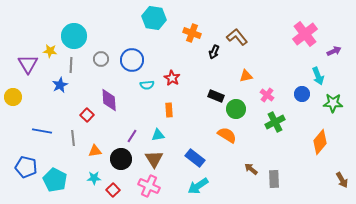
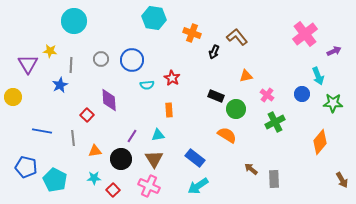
cyan circle at (74, 36): moved 15 px up
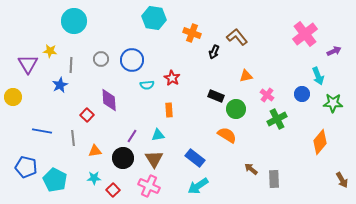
green cross at (275, 122): moved 2 px right, 3 px up
black circle at (121, 159): moved 2 px right, 1 px up
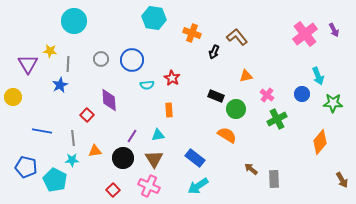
purple arrow at (334, 51): moved 21 px up; rotated 88 degrees clockwise
gray line at (71, 65): moved 3 px left, 1 px up
cyan star at (94, 178): moved 22 px left, 18 px up
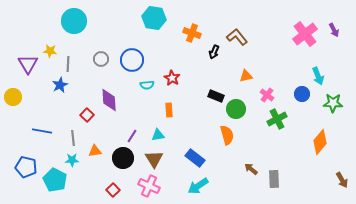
orange semicircle at (227, 135): rotated 42 degrees clockwise
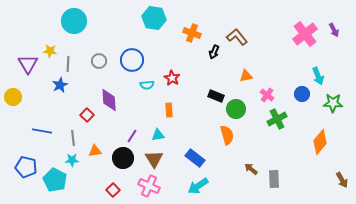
gray circle at (101, 59): moved 2 px left, 2 px down
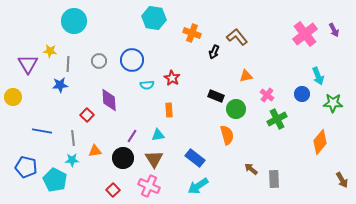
blue star at (60, 85): rotated 21 degrees clockwise
